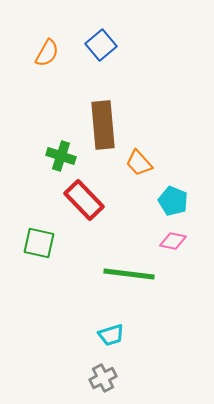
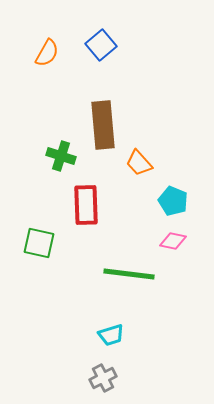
red rectangle: moved 2 px right, 5 px down; rotated 42 degrees clockwise
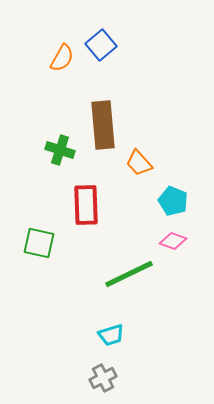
orange semicircle: moved 15 px right, 5 px down
green cross: moved 1 px left, 6 px up
pink diamond: rotated 8 degrees clockwise
green line: rotated 33 degrees counterclockwise
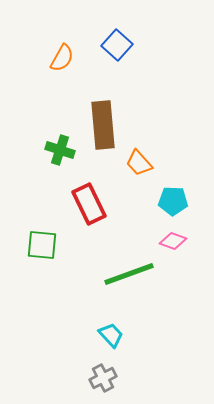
blue square: moved 16 px right; rotated 8 degrees counterclockwise
cyan pentagon: rotated 20 degrees counterclockwise
red rectangle: moved 3 px right, 1 px up; rotated 24 degrees counterclockwise
green square: moved 3 px right, 2 px down; rotated 8 degrees counterclockwise
green line: rotated 6 degrees clockwise
cyan trapezoid: rotated 116 degrees counterclockwise
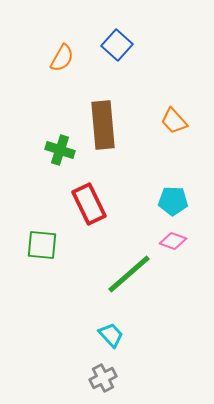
orange trapezoid: moved 35 px right, 42 px up
green line: rotated 21 degrees counterclockwise
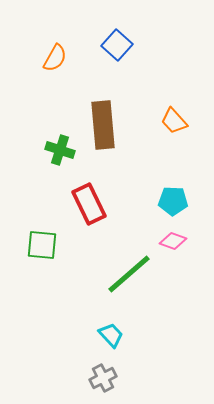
orange semicircle: moved 7 px left
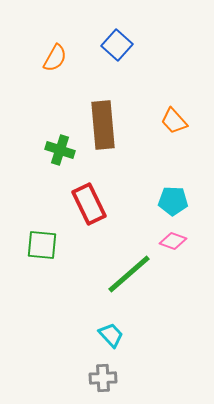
gray cross: rotated 24 degrees clockwise
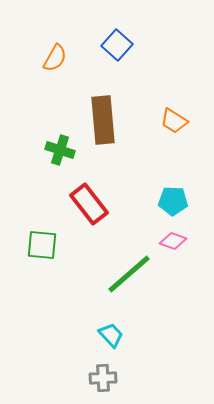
orange trapezoid: rotated 16 degrees counterclockwise
brown rectangle: moved 5 px up
red rectangle: rotated 12 degrees counterclockwise
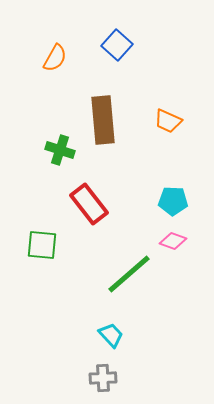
orange trapezoid: moved 6 px left; rotated 8 degrees counterclockwise
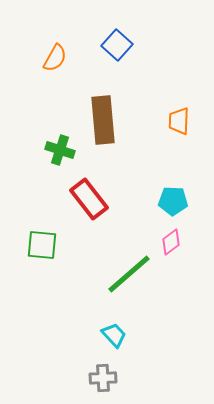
orange trapezoid: moved 11 px right; rotated 68 degrees clockwise
red rectangle: moved 5 px up
pink diamond: moved 2 px left, 1 px down; rotated 56 degrees counterclockwise
cyan trapezoid: moved 3 px right
